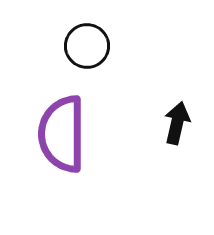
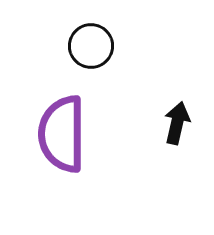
black circle: moved 4 px right
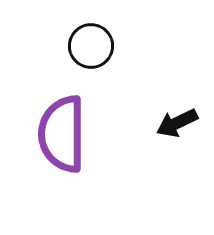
black arrow: rotated 129 degrees counterclockwise
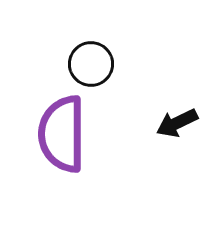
black circle: moved 18 px down
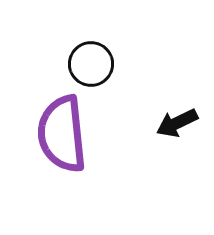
purple semicircle: rotated 6 degrees counterclockwise
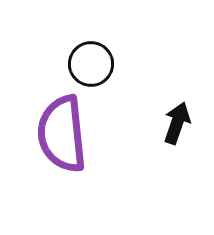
black arrow: rotated 135 degrees clockwise
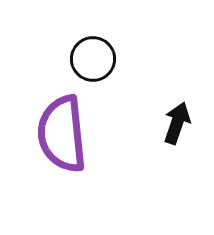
black circle: moved 2 px right, 5 px up
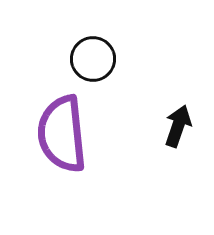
black arrow: moved 1 px right, 3 px down
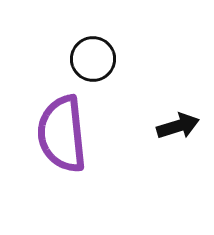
black arrow: rotated 54 degrees clockwise
